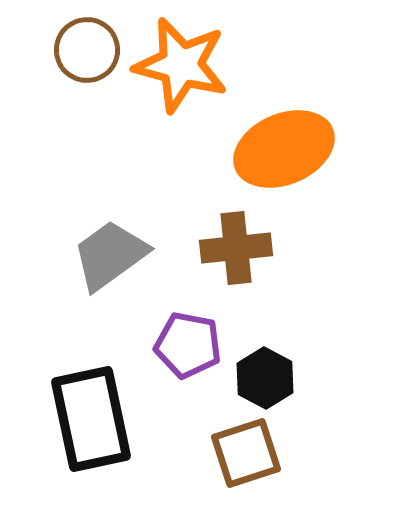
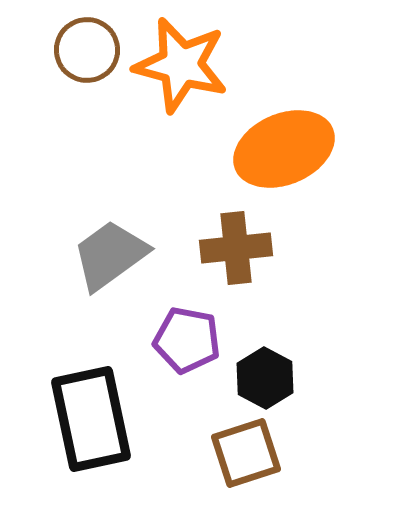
purple pentagon: moved 1 px left, 5 px up
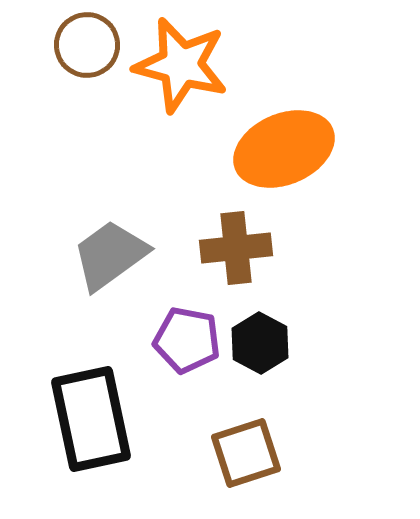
brown circle: moved 5 px up
black hexagon: moved 5 px left, 35 px up
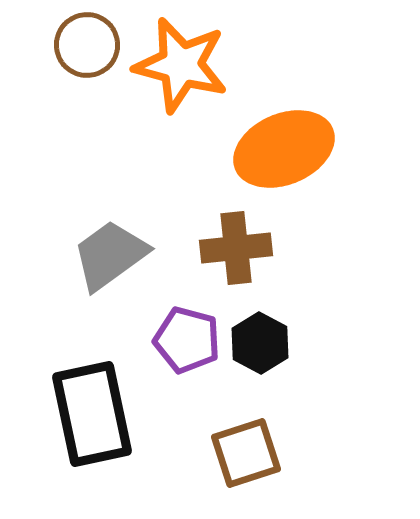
purple pentagon: rotated 4 degrees clockwise
black rectangle: moved 1 px right, 5 px up
